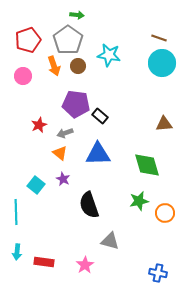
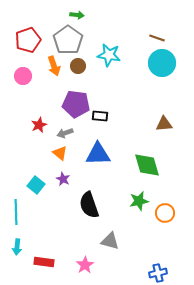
brown line: moved 2 px left
black rectangle: rotated 35 degrees counterclockwise
cyan arrow: moved 5 px up
blue cross: rotated 24 degrees counterclockwise
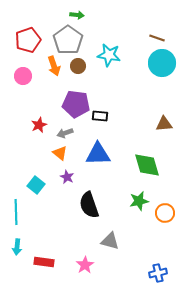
purple star: moved 4 px right, 2 px up
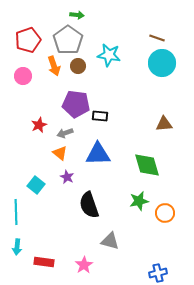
pink star: moved 1 px left
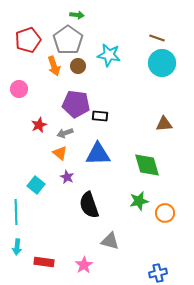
pink circle: moved 4 px left, 13 px down
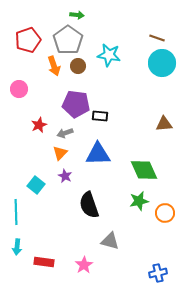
orange triangle: rotated 35 degrees clockwise
green diamond: moved 3 px left, 5 px down; rotated 8 degrees counterclockwise
purple star: moved 2 px left, 1 px up
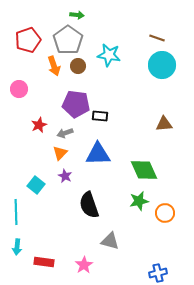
cyan circle: moved 2 px down
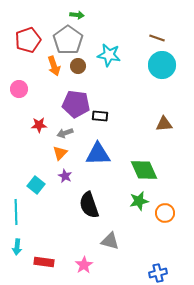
red star: rotated 21 degrees clockwise
